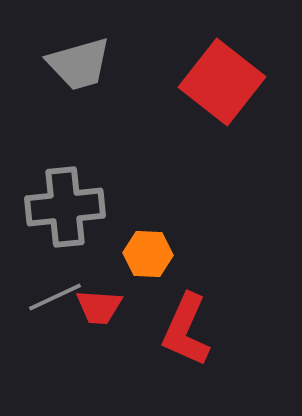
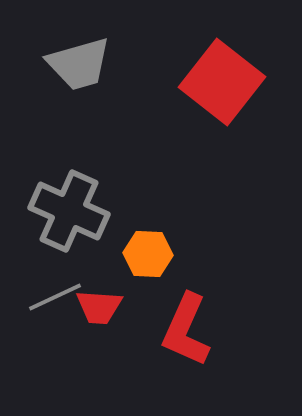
gray cross: moved 4 px right, 4 px down; rotated 30 degrees clockwise
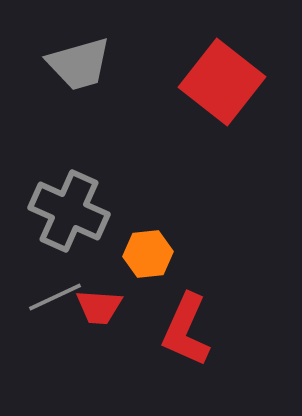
orange hexagon: rotated 9 degrees counterclockwise
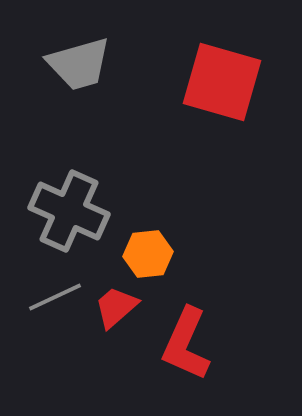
red square: rotated 22 degrees counterclockwise
red trapezoid: moved 17 px right; rotated 135 degrees clockwise
red L-shape: moved 14 px down
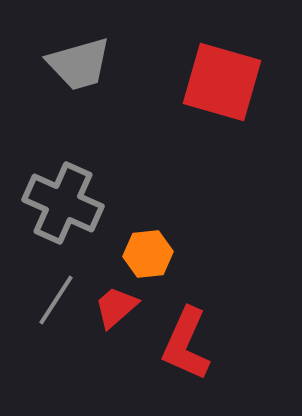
gray cross: moved 6 px left, 8 px up
gray line: moved 1 px right, 3 px down; rotated 32 degrees counterclockwise
